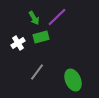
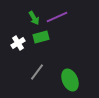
purple line: rotated 20 degrees clockwise
green ellipse: moved 3 px left
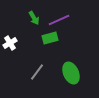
purple line: moved 2 px right, 3 px down
green rectangle: moved 9 px right, 1 px down
white cross: moved 8 px left
green ellipse: moved 1 px right, 7 px up
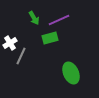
gray line: moved 16 px left, 16 px up; rotated 12 degrees counterclockwise
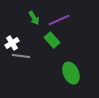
green rectangle: moved 2 px right, 2 px down; rotated 63 degrees clockwise
white cross: moved 2 px right
gray line: rotated 72 degrees clockwise
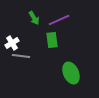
green rectangle: rotated 35 degrees clockwise
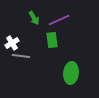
green ellipse: rotated 30 degrees clockwise
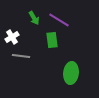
purple line: rotated 55 degrees clockwise
white cross: moved 6 px up
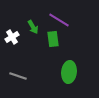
green arrow: moved 1 px left, 9 px down
green rectangle: moved 1 px right, 1 px up
gray line: moved 3 px left, 20 px down; rotated 12 degrees clockwise
green ellipse: moved 2 px left, 1 px up
